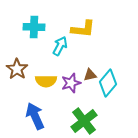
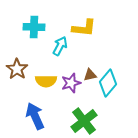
yellow L-shape: moved 1 px right, 1 px up
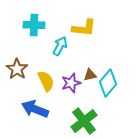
cyan cross: moved 2 px up
yellow semicircle: rotated 115 degrees counterclockwise
blue arrow: moved 7 px up; rotated 44 degrees counterclockwise
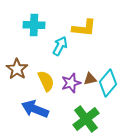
brown triangle: moved 4 px down
green cross: moved 2 px right, 2 px up
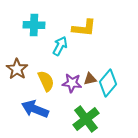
purple star: moved 1 px right; rotated 24 degrees clockwise
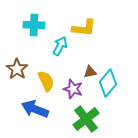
brown triangle: moved 7 px up
purple star: moved 1 px right, 6 px down; rotated 12 degrees clockwise
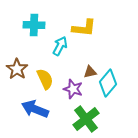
yellow semicircle: moved 1 px left, 2 px up
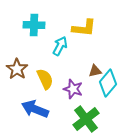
brown triangle: moved 5 px right, 1 px up
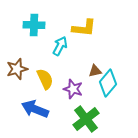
brown star: rotated 20 degrees clockwise
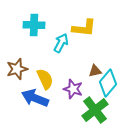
cyan arrow: moved 1 px right, 3 px up
blue arrow: moved 11 px up
green cross: moved 9 px right, 9 px up
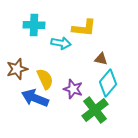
cyan arrow: rotated 72 degrees clockwise
brown triangle: moved 6 px right, 12 px up; rotated 24 degrees clockwise
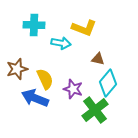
yellow L-shape: rotated 15 degrees clockwise
brown triangle: moved 3 px left
